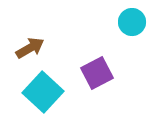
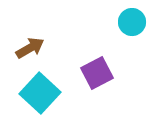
cyan square: moved 3 px left, 1 px down
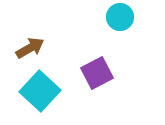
cyan circle: moved 12 px left, 5 px up
cyan square: moved 2 px up
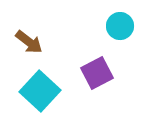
cyan circle: moved 9 px down
brown arrow: moved 1 px left, 6 px up; rotated 68 degrees clockwise
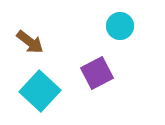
brown arrow: moved 1 px right
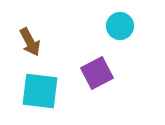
brown arrow: rotated 24 degrees clockwise
cyan square: rotated 36 degrees counterclockwise
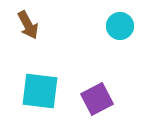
brown arrow: moved 2 px left, 17 px up
purple square: moved 26 px down
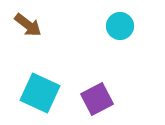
brown arrow: rotated 24 degrees counterclockwise
cyan square: moved 2 px down; rotated 18 degrees clockwise
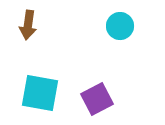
brown arrow: rotated 60 degrees clockwise
cyan square: rotated 15 degrees counterclockwise
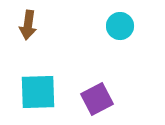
cyan square: moved 2 px left, 1 px up; rotated 12 degrees counterclockwise
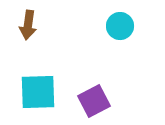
purple square: moved 3 px left, 2 px down
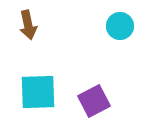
brown arrow: rotated 20 degrees counterclockwise
